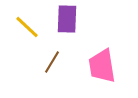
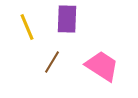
yellow line: rotated 24 degrees clockwise
pink trapezoid: rotated 132 degrees clockwise
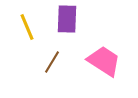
pink trapezoid: moved 2 px right, 5 px up
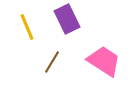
purple rectangle: rotated 28 degrees counterclockwise
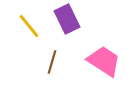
yellow line: moved 2 px right, 1 px up; rotated 16 degrees counterclockwise
brown line: rotated 15 degrees counterclockwise
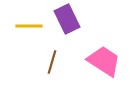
yellow line: rotated 52 degrees counterclockwise
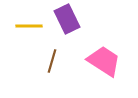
brown line: moved 1 px up
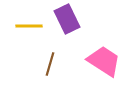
brown line: moved 2 px left, 3 px down
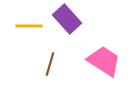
purple rectangle: rotated 16 degrees counterclockwise
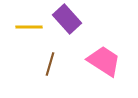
yellow line: moved 1 px down
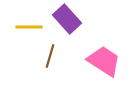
brown line: moved 8 px up
